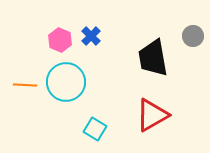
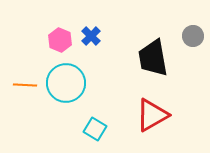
cyan circle: moved 1 px down
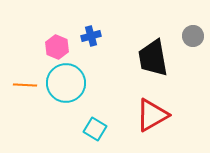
blue cross: rotated 30 degrees clockwise
pink hexagon: moved 3 px left, 7 px down
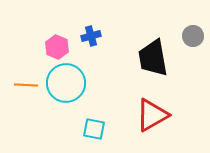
orange line: moved 1 px right
cyan square: moved 1 px left; rotated 20 degrees counterclockwise
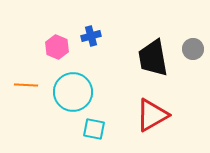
gray circle: moved 13 px down
cyan circle: moved 7 px right, 9 px down
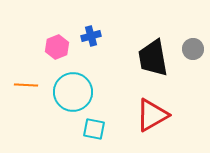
pink hexagon: rotated 15 degrees clockwise
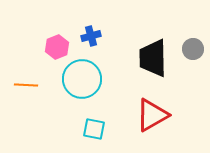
black trapezoid: rotated 9 degrees clockwise
cyan circle: moved 9 px right, 13 px up
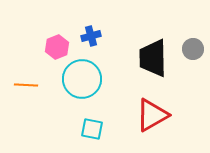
cyan square: moved 2 px left
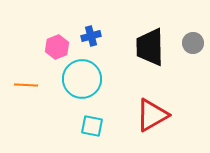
gray circle: moved 6 px up
black trapezoid: moved 3 px left, 11 px up
cyan square: moved 3 px up
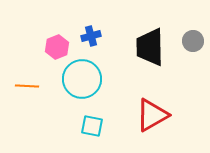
gray circle: moved 2 px up
orange line: moved 1 px right, 1 px down
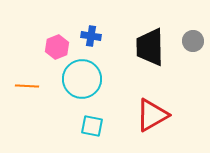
blue cross: rotated 24 degrees clockwise
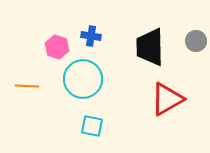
gray circle: moved 3 px right
pink hexagon: rotated 20 degrees counterclockwise
cyan circle: moved 1 px right
red triangle: moved 15 px right, 16 px up
